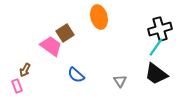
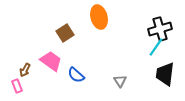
pink trapezoid: moved 15 px down
black trapezoid: moved 9 px right; rotated 60 degrees clockwise
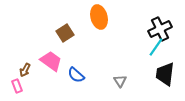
black cross: rotated 10 degrees counterclockwise
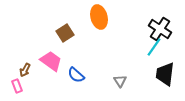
black cross: rotated 30 degrees counterclockwise
cyan line: moved 2 px left
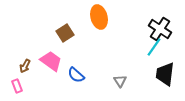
brown arrow: moved 4 px up
